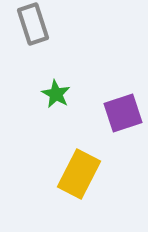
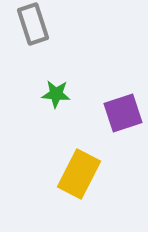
green star: rotated 24 degrees counterclockwise
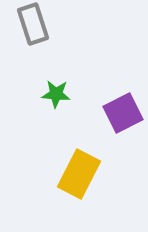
purple square: rotated 9 degrees counterclockwise
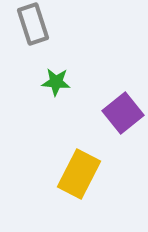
green star: moved 12 px up
purple square: rotated 12 degrees counterclockwise
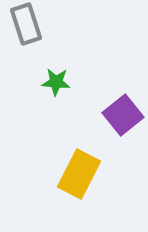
gray rectangle: moved 7 px left
purple square: moved 2 px down
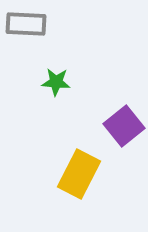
gray rectangle: rotated 69 degrees counterclockwise
purple square: moved 1 px right, 11 px down
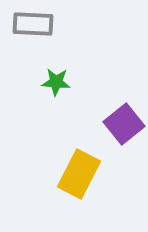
gray rectangle: moved 7 px right
purple square: moved 2 px up
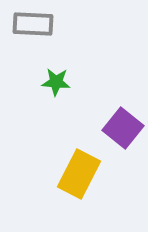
purple square: moved 1 px left, 4 px down; rotated 12 degrees counterclockwise
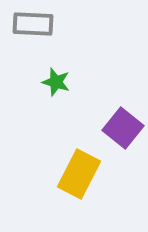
green star: rotated 12 degrees clockwise
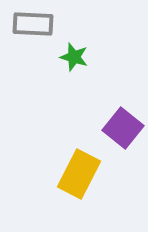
green star: moved 18 px right, 25 px up
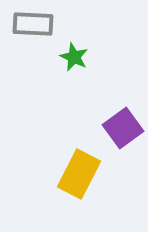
green star: rotated 8 degrees clockwise
purple square: rotated 15 degrees clockwise
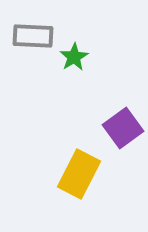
gray rectangle: moved 12 px down
green star: rotated 16 degrees clockwise
